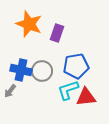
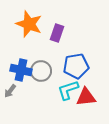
gray circle: moved 1 px left
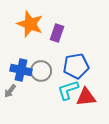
orange star: moved 1 px right
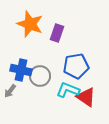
gray circle: moved 1 px left, 5 px down
cyan L-shape: rotated 40 degrees clockwise
red triangle: rotated 40 degrees clockwise
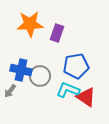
orange star: rotated 24 degrees counterclockwise
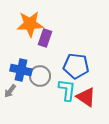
purple rectangle: moved 12 px left, 5 px down
blue pentagon: rotated 15 degrees clockwise
cyan L-shape: moved 1 px left; rotated 75 degrees clockwise
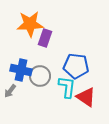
cyan L-shape: moved 3 px up
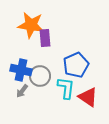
orange star: moved 1 px right, 1 px down; rotated 12 degrees clockwise
purple rectangle: rotated 24 degrees counterclockwise
blue pentagon: moved 1 px up; rotated 30 degrees counterclockwise
cyan L-shape: moved 1 px left, 1 px down
gray arrow: moved 12 px right
red triangle: moved 2 px right
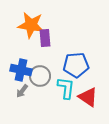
blue pentagon: rotated 20 degrees clockwise
